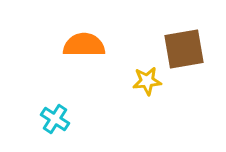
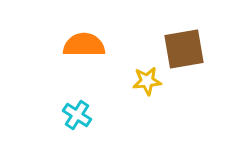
cyan cross: moved 22 px right, 4 px up
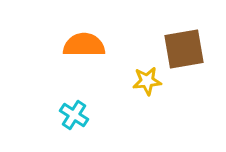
cyan cross: moved 3 px left
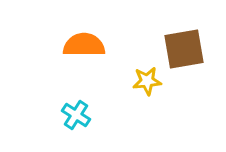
cyan cross: moved 2 px right
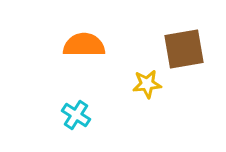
yellow star: moved 3 px down
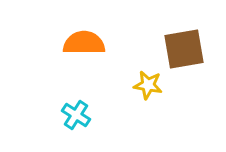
orange semicircle: moved 2 px up
yellow star: moved 1 px right, 1 px down; rotated 16 degrees clockwise
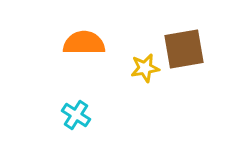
yellow star: moved 3 px left, 17 px up; rotated 20 degrees counterclockwise
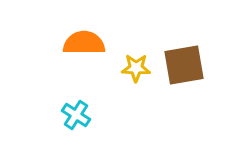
brown square: moved 16 px down
yellow star: moved 9 px left; rotated 12 degrees clockwise
